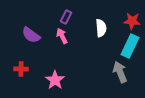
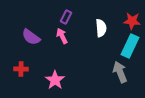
purple semicircle: moved 2 px down
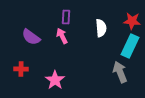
purple rectangle: rotated 24 degrees counterclockwise
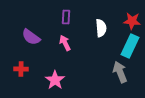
pink arrow: moved 3 px right, 7 px down
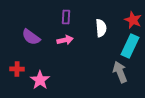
red star: moved 1 px right, 1 px up; rotated 18 degrees clockwise
pink arrow: moved 3 px up; rotated 105 degrees clockwise
red cross: moved 4 px left
pink star: moved 15 px left
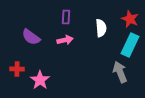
red star: moved 3 px left, 1 px up
cyan rectangle: moved 1 px up
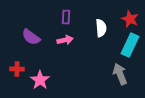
gray arrow: moved 2 px down
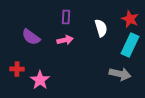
white semicircle: rotated 12 degrees counterclockwise
gray arrow: rotated 125 degrees clockwise
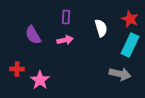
purple semicircle: moved 2 px right, 2 px up; rotated 24 degrees clockwise
